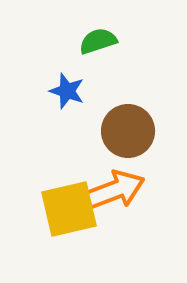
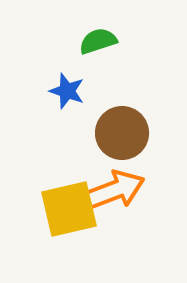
brown circle: moved 6 px left, 2 px down
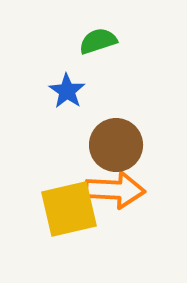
blue star: rotated 15 degrees clockwise
brown circle: moved 6 px left, 12 px down
orange arrow: rotated 24 degrees clockwise
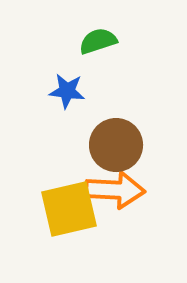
blue star: rotated 27 degrees counterclockwise
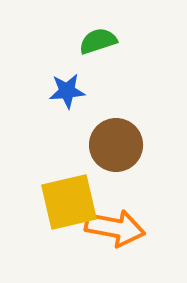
blue star: rotated 12 degrees counterclockwise
orange arrow: moved 38 px down; rotated 8 degrees clockwise
yellow square: moved 7 px up
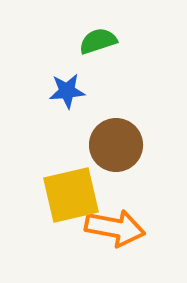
yellow square: moved 2 px right, 7 px up
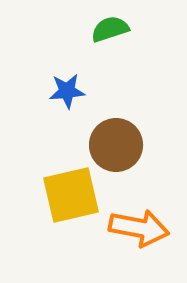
green semicircle: moved 12 px right, 12 px up
orange arrow: moved 24 px right
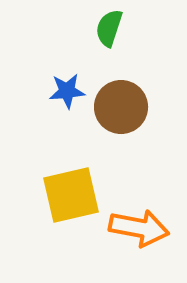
green semicircle: moved 1 px left, 1 px up; rotated 54 degrees counterclockwise
brown circle: moved 5 px right, 38 px up
